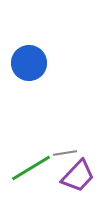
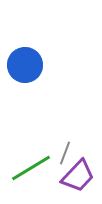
blue circle: moved 4 px left, 2 px down
gray line: rotated 60 degrees counterclockwise
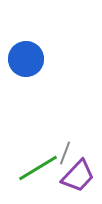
blue circle: moved 1 px right, 6 px up
green line: moved 7 px right
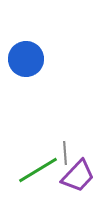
gray line: rotated 25 degrees counterclockwise
green line: moved 2 px down
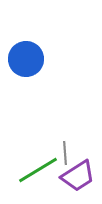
purple trapezoid: rotated 15 degrees clockwise
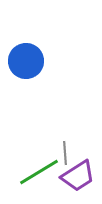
blue circle: moved 2 px down
green line: moved 1 px right, 2 px down
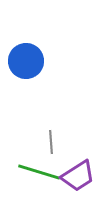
gray line: moved 14 px left, 11 px up
green line: rotated 48 degrees clockwise
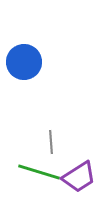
blue circle: moved 2 px left, 1 px down
purple trapezoid: moved 1 px right, 1 px down
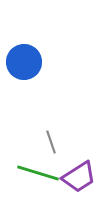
gray line: rotated 15 degrees counterclockwise
green line: moved 1 px left, 1 px down
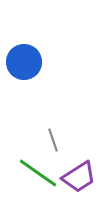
gray line: moved 2 px right, 2 px up
green line: rotated 18 degrees clockwise
